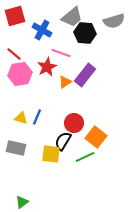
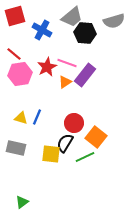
pink line: moved 6 px right, 10 px down
black semicircle: moved 2 px right, 2 px down
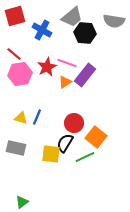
gray semicircle: rotated 25 degrees clockwise
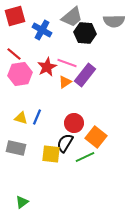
gray semicircle: rotated 10 degrees counterclockwise
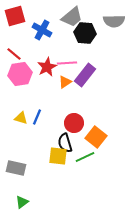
pink line: rotated 24 degrees counterclockwise
black semicircle: rotated 48 degrees counterclockwise
gray rectangle: moved 20 px down
yellow square: moved 7 px right, 2 px down
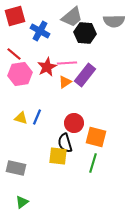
blue cross: moved 2 px left, 1 px down
orange square: rotated 25 degrees counterclockwise
green line: moved 8 px right, 6 px down; rotated 48 degrees counterclockwise
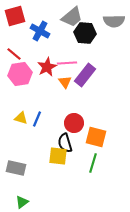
orange triangle: rotated 32 degrees counterclockwise
blue line: moved 2 px down
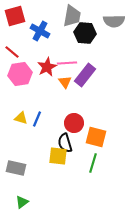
gray trapezoid: moved 1 px up; rotated 40 degrees counterclockwise
red line: moved 2 px left, 2 px up
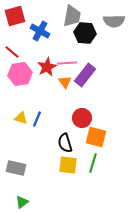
red circle: moved 8 px right, 5 px up
yellow square: moved 10 px right, 9 px down
